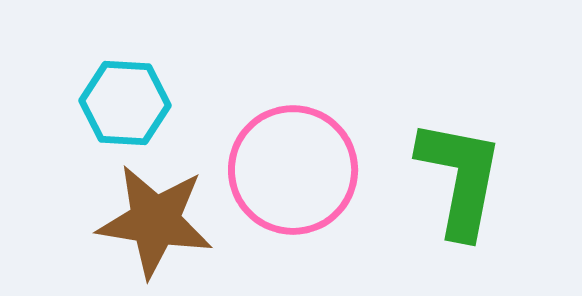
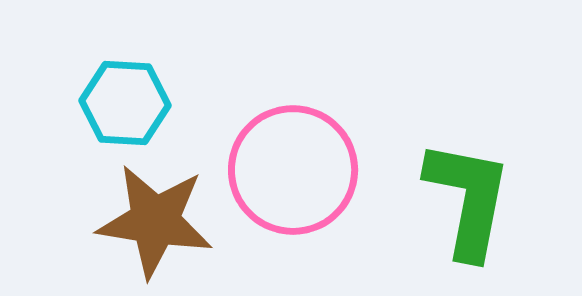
green L-shape: moved 8 px right, 21 px down
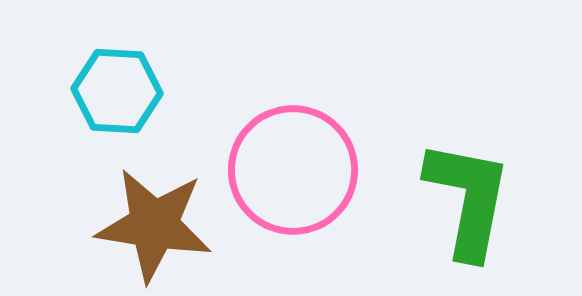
cyan hexagon: moved 8 px left, 12 px up
brown star: moved 1 px left, 4 px down
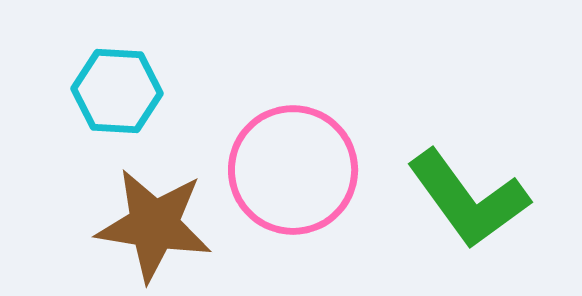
green L-shape: rotated 133 degrees clockwise
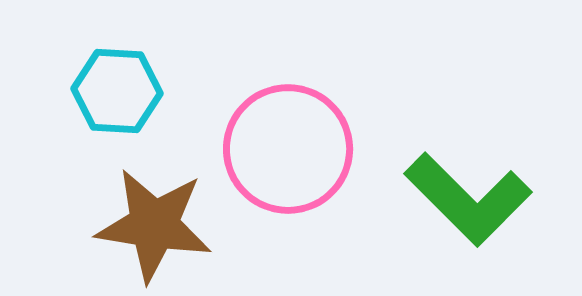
pink circle: moved 5 px left, 21 px up
green L-shape: rotated 9 degrees counterclockwise
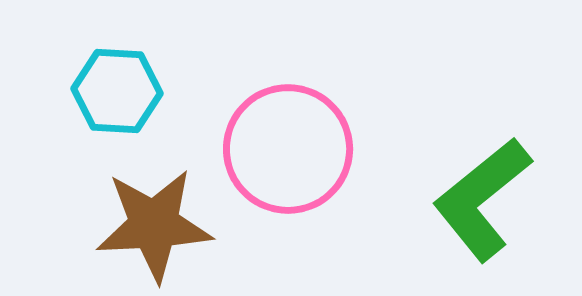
green L-shape: moved 14 px right; rotated 96 degrees clockwise
brown star: rotated 12 degrees counterclockwise
